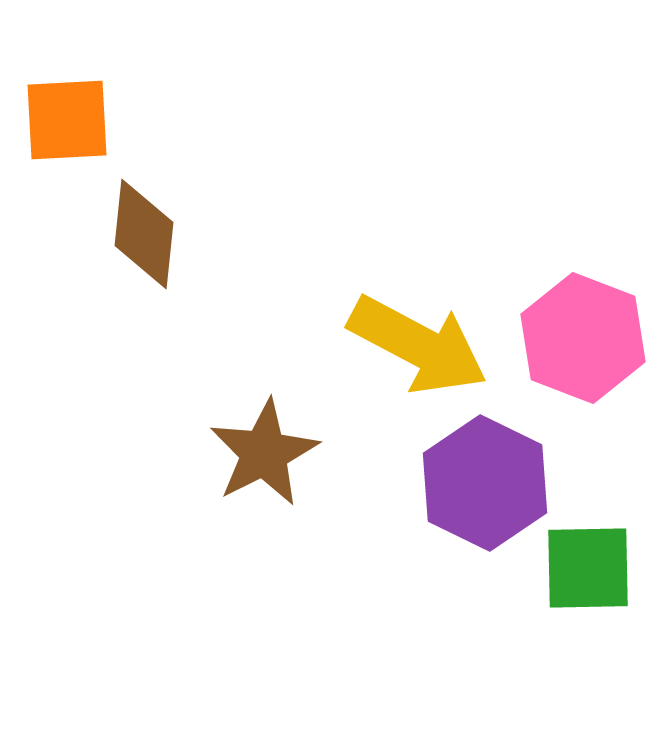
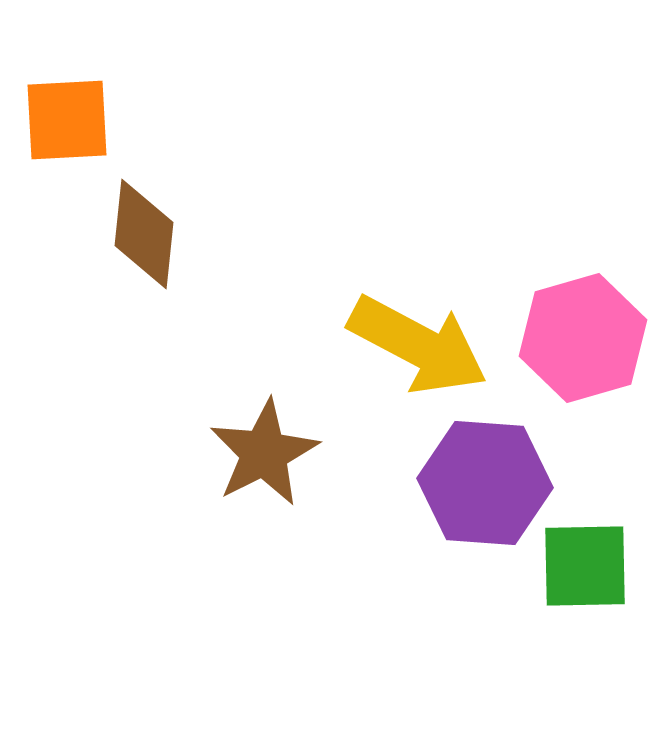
pink hexagon: rotated 23 degrees clockwise
purple hexagon: rotated 22 degrees counterclockwise
green square: moved 3 px left, 2 px up
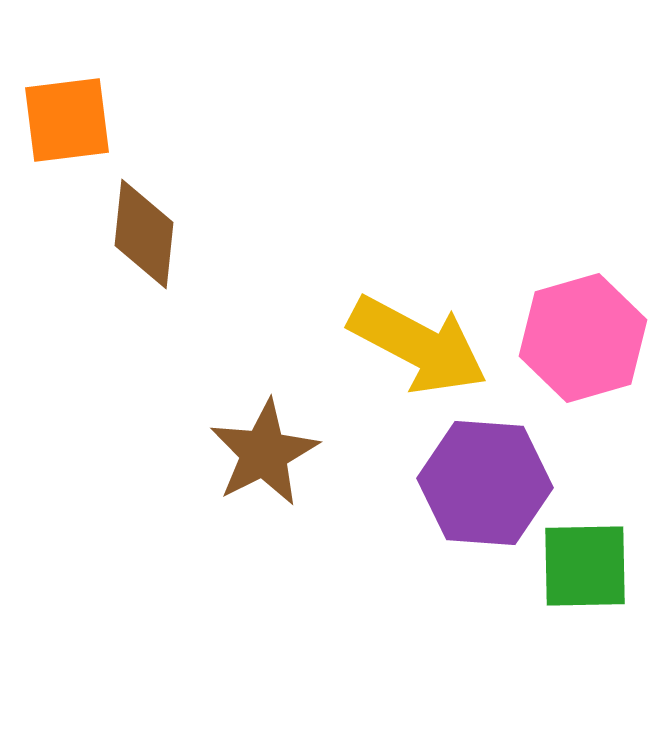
orange square: rotated 4 degrees counterclockwise
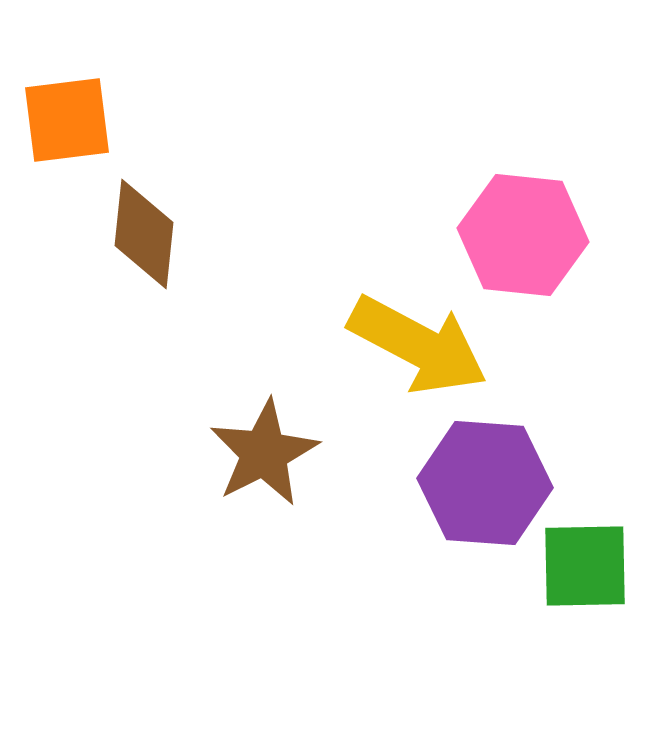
pink hexagon: moved 60 px left, 103 px up; rotated 22 degrees clockwise
